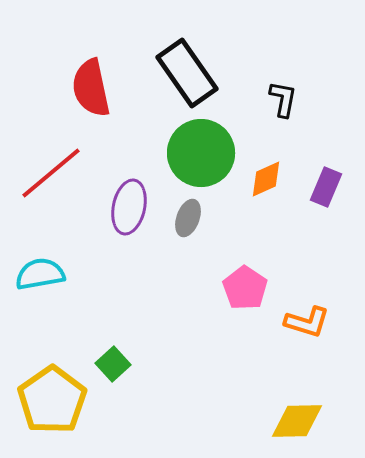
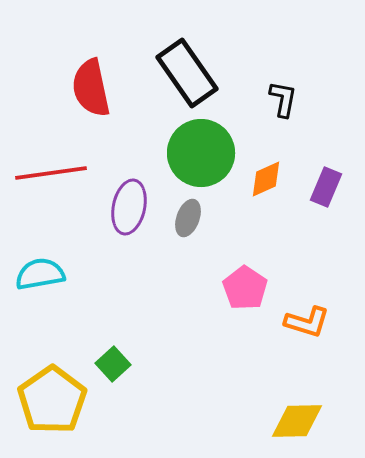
red line: rotated 32 degrees clockwise
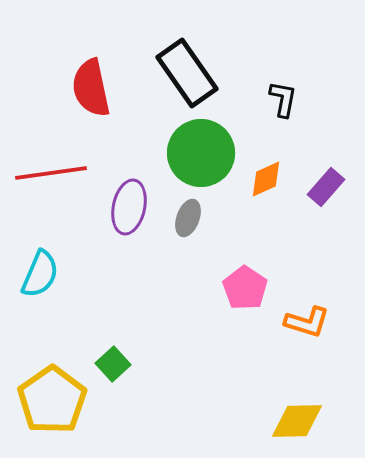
purple rectangle: rotated 18 degrees clockwise
cyan semicircle: rotated 123 degrees clockwise
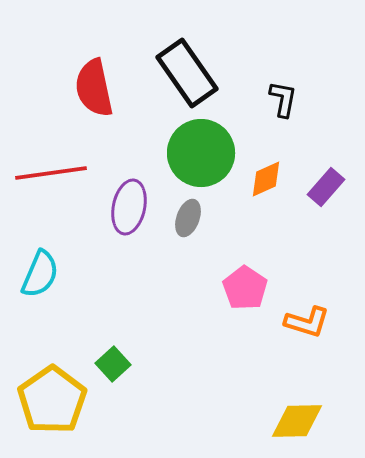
red semicircle: moved 3 px right
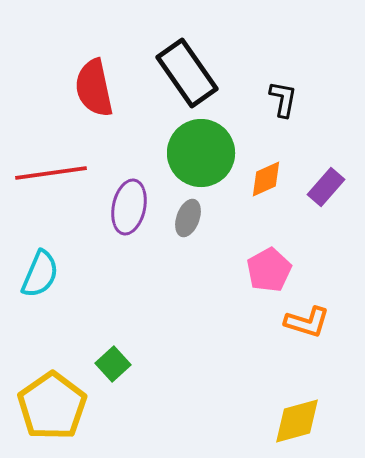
pink pentagon: moved 24 px right, 18 px up; rotated 9 degrees clockwise
yellow pentagon: moved 6 px down
yellow diamond: rotated 14 degrees counterclockwise
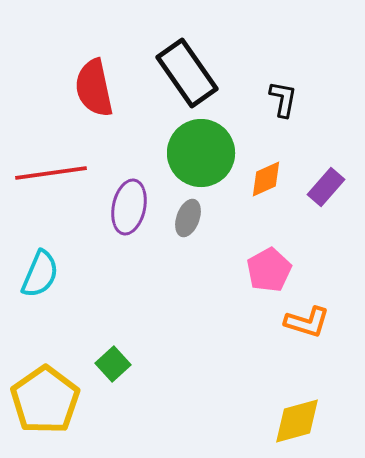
yellow pentagon: moved 7 px left, 6 px up
